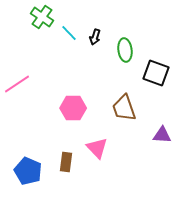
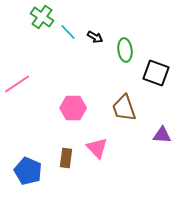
cyan line: moved 1 px left, 1 px up
black arrow: rotated 77 degrees counterclockwise
brown rectangle: moved 4 px up
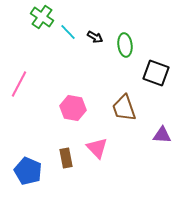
green ellipse: moved 5 px up
pink line: moved 2 px right; rotated 28 degrees counterclockwise
pink hexagon: rotated 10 degrees clockwise
brown rectangle: rotated 18 degrees counterclockwise
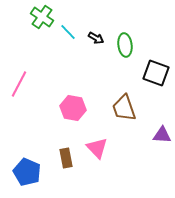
black arrow: moved 1 px right, 1 px down
blue pentagon: moved 1 px left, 1 px down
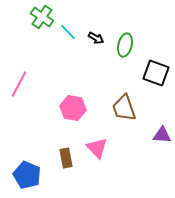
green ellipse: rotated 20 degrees clockwise
blue pentagon: moved 3 px down
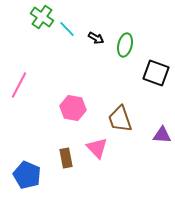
cyan line: moved 1 px left, 3 px up
pink line: moved 1 px down
brown trapezoid: moved 4 px left, 11 px down
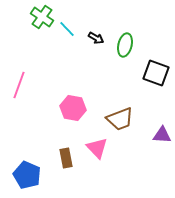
pink line: rotated 8 degrees counterclockwise
brown trapezoid: rotated 92 degrees counterclockwise
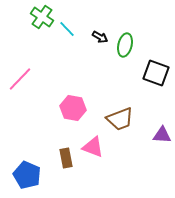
black arrow: moved 4 px right, 1 px up
pink line: moved 1 px right, 6 px up; rotated 24 degrees clockwise
pink triangle: moved 4 px left, 1 px up; rotated 25 degrees counterclockwise
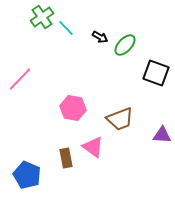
green cross: rotated 20 degrees clockwise
cyan line: moved 1 px left, 1 px up
green ellipse: rotated 30 degrees clockwise
pink triangle: rotated 15 degrees clockwise
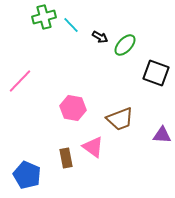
green cross: moved 2 px right; rotated 20 degrees clockwise
cyan line: moved 5 px right, 3 px up
pink line: moved 2 px down
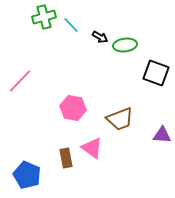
green ellipse: rotated 40 degrees clockwise
pink triangle: moved 1 px left, 1 px down
